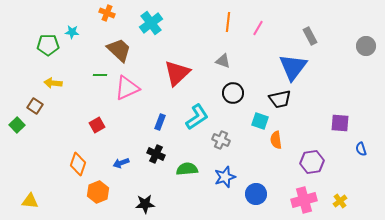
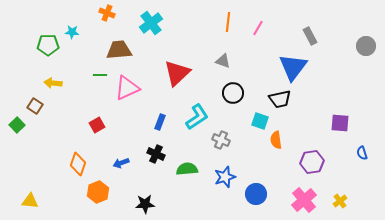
brown trapezoid: rotated 48 degrees counterclockwise
blue semicircle: moved 1 px right, 4 px down
pink cross: rotated 25 degrees counterclockwise
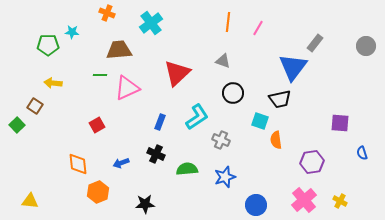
gray rectangle: moved 5 px right, 7 px down; rotated 66 degrees clockwise
orange diamond: rotated 25 degrees counterclockwise
blue circle: moved 11 px down
yellow cross: rotated 24 degrees counterclockwise
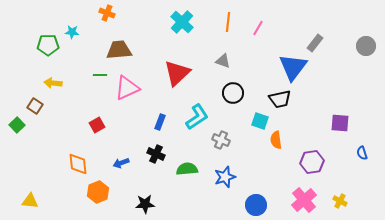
cyan cross: moved 31 px right, 1 px up; rotated 10 degrees counterclockwise
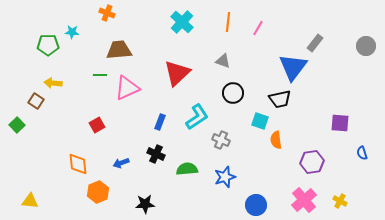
brown square: moved 1 px right, 5 px up
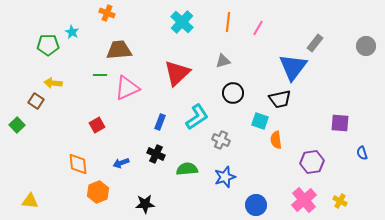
cyan star: rotated 24 degrees clockwise
gray triangle: rotated 35 degrees counterclockwise
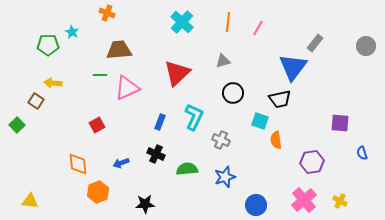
cyan L-shape: moved 3 px left; rotated 32 degrees counterclockwise
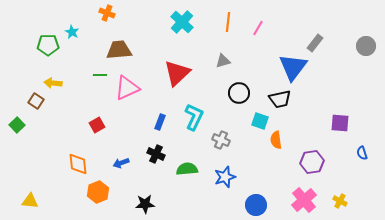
black circle: moved 6 px right
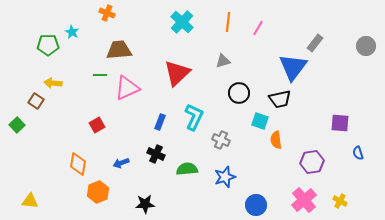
blue semicircle: moved 4 px left
orange diamond: rotated 15 degrees clockwise
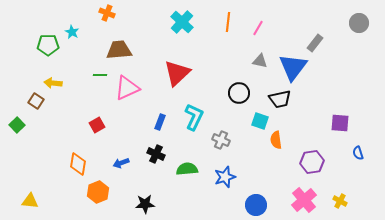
gray circle: moved 7 px left, 23 px up
gray triangle: moved 37 px right; rotated 28 degrees clockwise
